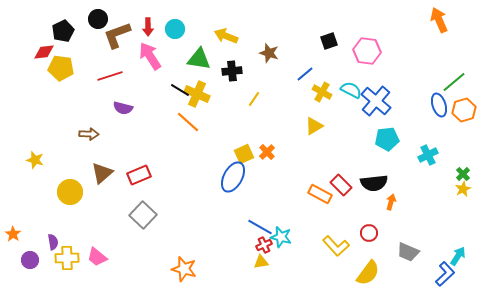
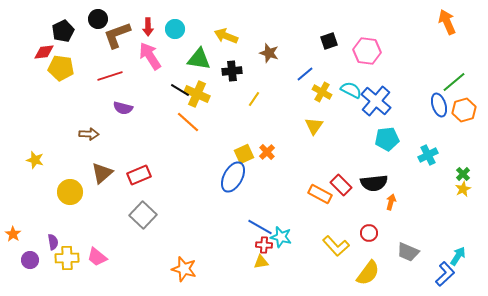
orange arrow at (439, 20): moved 8 px right, 2 px down
yellow triangle at (314, 126): rotated 24 degrees counterclockwise
red cross at (264, 245): rotated 28 degrees clockwise
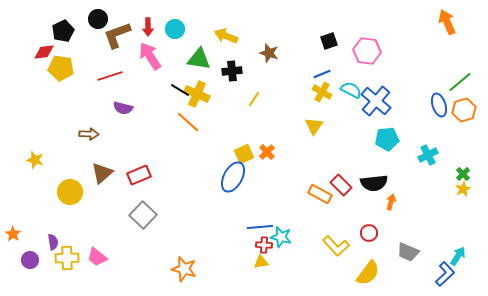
blue line at (305, 74): moved 17 px right; rotated 18 degrees clockwise
green line at (454, 82): moved 6 px right
blue line at (260, 227): rotated 35 degrees counterclockwise
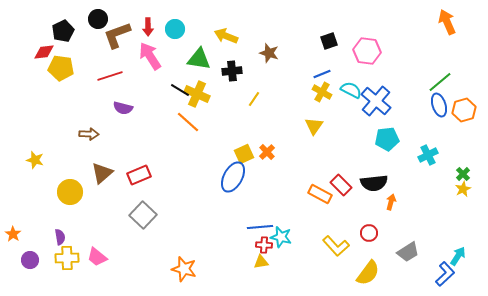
green line at (460, 82): moved 20 px left
purple semicircle at (53, 242): moved 7 px right, 5 px up
gray trapezoid at (408, 252): rotated 55 degrees counterclockwise
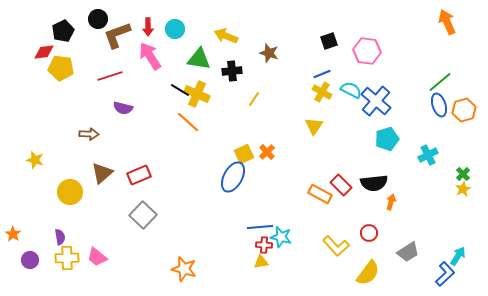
cyan pentagon at (387, 139): rotated 10 degrees counterclockwise
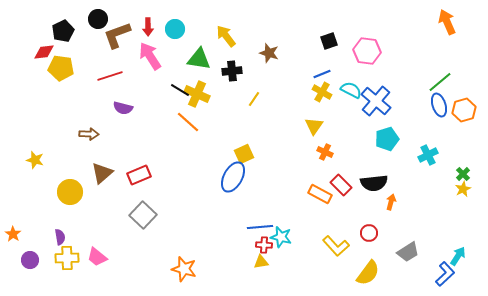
yellow arrow at (226, 36): rotated 30 degrees clockwise
orange cross at (267, 152): moved 58 px right; rotated 21 degrees counterclockwise
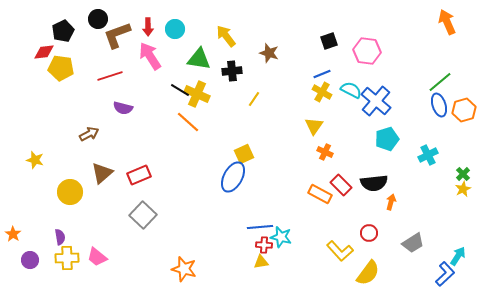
brown arrow at (89, 134): rotated 30 degrees counterclockwise
yellow L-shape at (336, 246): moved 4 px right, 5 px down
gray trapezoid at (408, 252): moved 5 px right, 9 px up
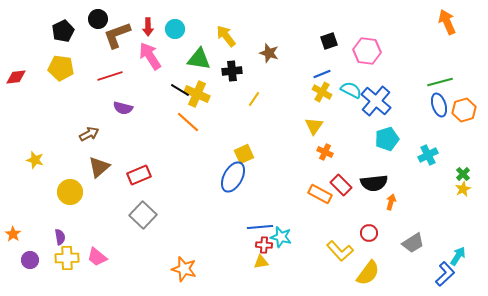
red diamond at (44, 52): moved 28 px left, 25 px down
green line at (440, 82): rotated 25 degrees clockwise
brown triangle at (102, 173): moved 3 px left, 6 px up
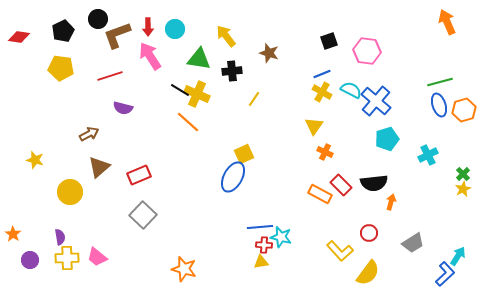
red diamond at (16, 77): moved 3 px right, 40 px up; rotated 15 degrees clockwise
